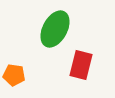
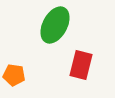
green ellipse: moved 4 px up
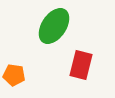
green ellipse: moved 1 px left, 1 px down; rotated 6 degrees clockwise
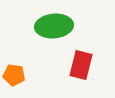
green ellipse: rotated 51 degrees clockwise
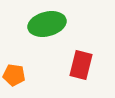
green ellipse: moved 7 px left, 2 px up; rotated 9 degrees counterclockwise
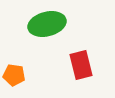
red rectangle: rotated 28 degrees counterclockwise
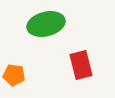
green ellipse: moved 1 px left
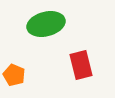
orange pentagon: rotated 15 degrees clockwise
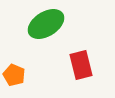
green ellipse: rotated 18 degrees counterclockwise
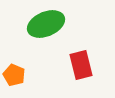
green ellipse: rotated 9 degrees clockwise
